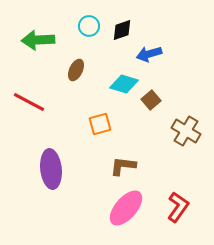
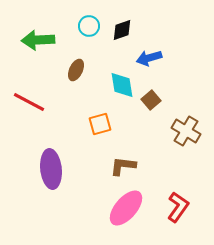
blue arrow: moved 4 px down
cyan diamond: moved 2 px left, 1 px down; rotated 64 degrees clockwise
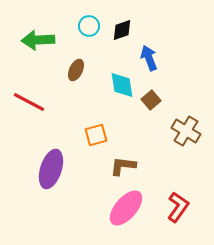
blue arrow: rotated 85 degrees clockwise
orange square: moved 4 px left, 11 px down
purple ellipse: rotated 24 degrees clockwise
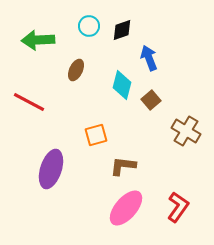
cyan diamond: rotated 24 degrees clockwise
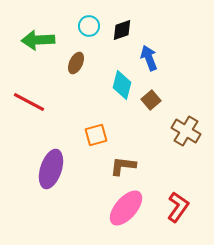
brown ellipse: moved 7 px up
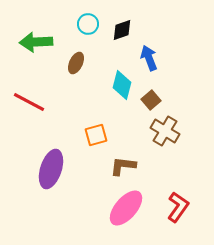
cyan circle: moved 1 px left, 2 px up
green arrow: moved 2 px left, 2 px down
brown cross: moved 21 px left
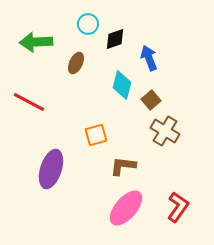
black diamond: moved 7 px left, 9 px down
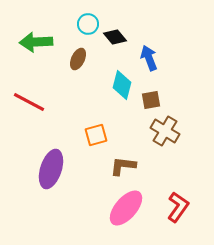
black diamond: moved 2 px up; rotated 70 degrees clockwise
brown ellipse: moved 2 px right, 4 px up
brown square: rotated 30 degrees clockwise
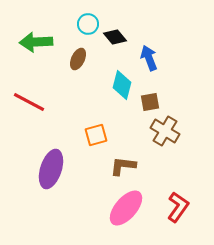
brown square: moved 1 px left, 2 px down
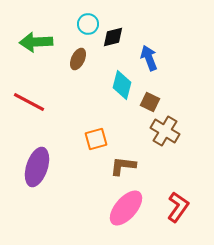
black diamond: moved 2 px left; rotated 65 degrees counterclockwise
brown square: rotated 36 degrees clockwise
orange square: moved 4 px down
purple ellipse: moved 14 px left, 2 px up
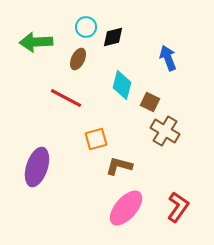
cyan circle: moved 2 px left, 3 px down
blue arrow: moved 19 px right
red line: moved 37 px right, 4 px up
brown L-shape: moved 4 px left; rotated 8 degrees clockwise
